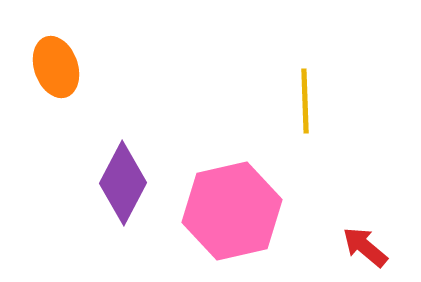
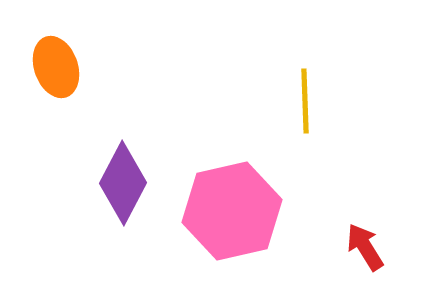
red arrow: rotated 18 degrees clockwise
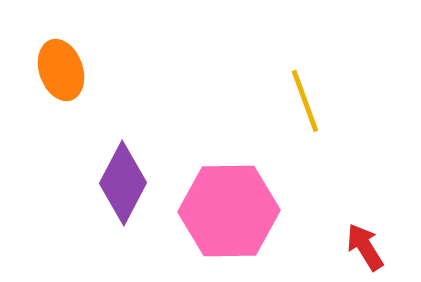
orange ellipse: moved 5 px right, 3 px down
yellow line: rotated 18 degrees counterclockwise
pink hexagon: moved 3 px left; rotated 12 degrees clockwise
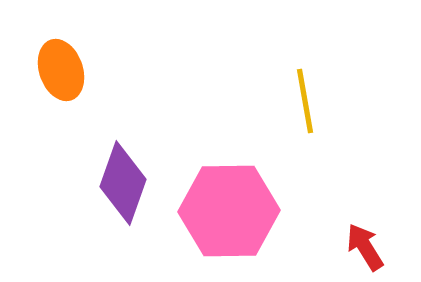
yellow line: rotated 10 degrees clockwise
purple diamond: rotated 8 degrees counterclockwise
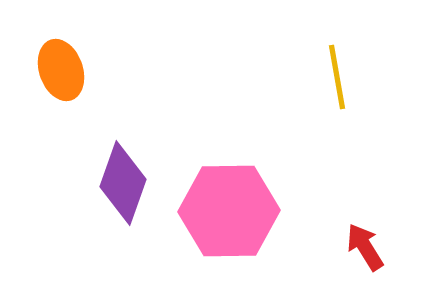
yellow line: moved 32 px right, 24 px up
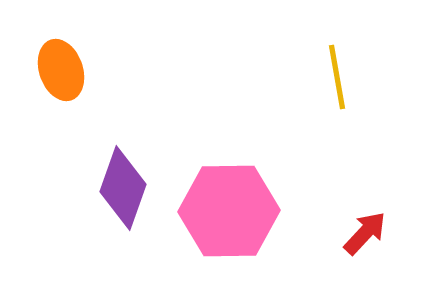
purple diamond: moved 5 px down
red arrow: moved 14 px up; rotated 75 degrees clockwise
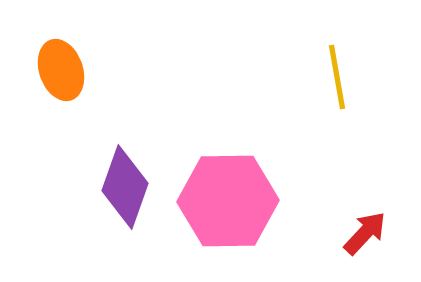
purple diamond: moved 2 px right, 1 px up
pink hexagon: moved 1 px left, 10 px up
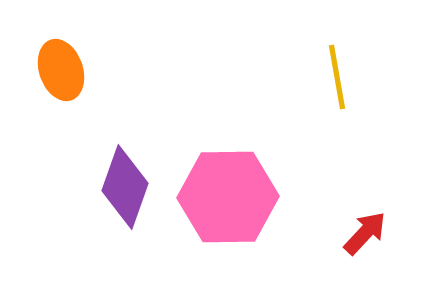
pink hexagon: moved 4 px up
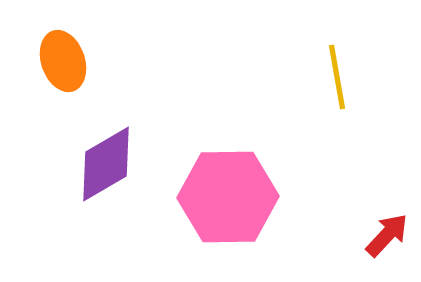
orange ellipse: moved 2 px right, 9 px up
purple diamond: moved 19 px left, 23 px up; rotated 40 degrees clockwise
red arrow: moved 22 px right, 2 px down
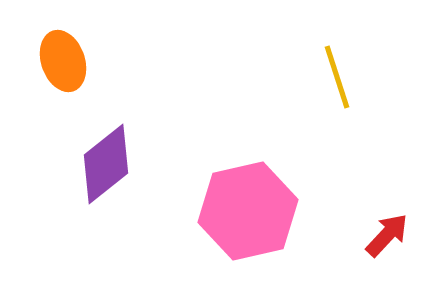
yellow line: rotated 8 degrees counterclockwise
purple diamond: rotated 8 degrees counterclockwise
pink hexagon: moved 20 px right, 14 px down; rotated 12 degrees counterclockwise
